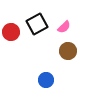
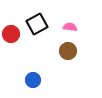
pink semicircle: moved 6 px right; rotated 128 degrees counterclockwise
red circle: moved 2 px down
blue circle: moved 13 px left
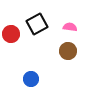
blue circle: moved 2 px left, 1 px up
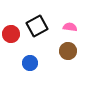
black square: moved 2 px down
blue circle: moved 1 px left, 16 px up
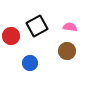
red circle: moved 2 px down
brown circle: moved 1 px left
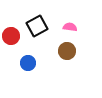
blue circle: moved 2 px left
